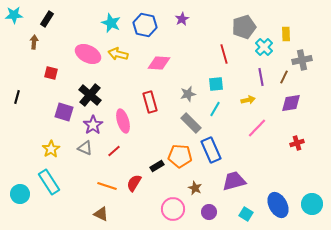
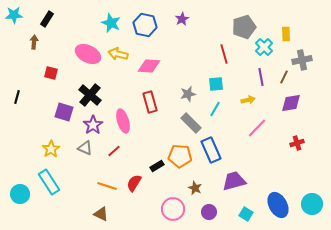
pink diamond at (159, 63): moved 10 px left, 3 px down
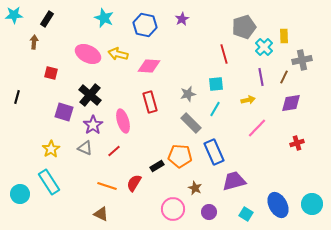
cyan star at (111, 23): moved 7 px left, 5 px up
yellow rectangle at (286, 34): moved 2 px left, 2 px down
blue rectangle at (211, 150): moved 3 px right, 2 px down
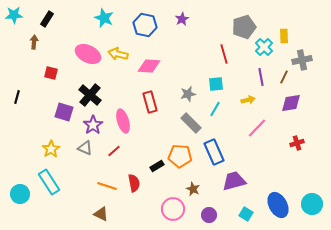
red semicircle at (134, 183): rotated 138 degrees clockwise
brown star at (195, 188): moved 2 px left, 1 px down
purple circle at (209, 212): moved 3 px down
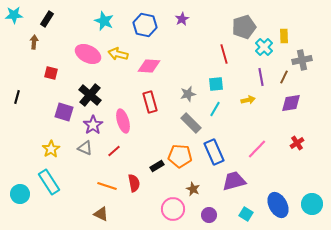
cyan star at (104, 18): moved 3 px down
pink line at (257, 128): moved 21 px down
red cross at (297, 143): rotated 16 degrees counterclockwise
